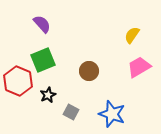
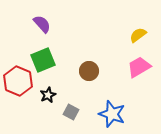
yellow semicircle: moved 6 px right; rotated 18 degrees clockwise
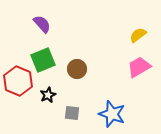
brown circle: moved 12 px left, 2 px up
gray square: moved 1 px right, 1 px down; rotated 21 degrees counterclockwise
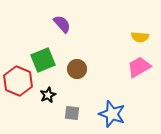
purple semicircle: moved 20 px right
yellow semicircle: moved 2 px right, 2 px down; rotated 138 degrees counterclockwise
